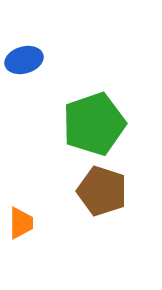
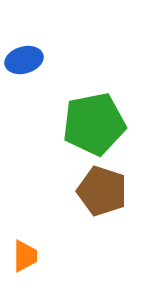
green pentagon: rotated 8 degrees clockwise
orange trapezoid: moved 4 px right, 33 px down
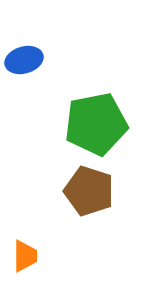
green pentagon: moved 2 px right
brown pentagon: moved 13 px left
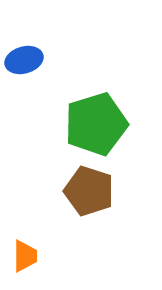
green pentagon: rotated 6 degrees counterclockwise
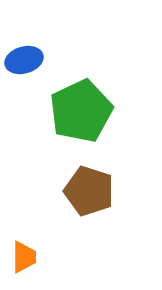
green pentagon: moved 15 px left, 13 px up; rotated 8 degrees counterclockwise
orange trapezoid: moved 1 px left, 1 px down
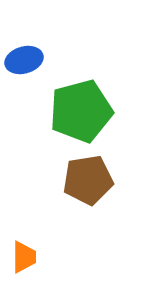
green pentagon: rotated 10 degrees clockwise
brown pentagon: moved 1 px left, 11 px up; rotated 27 degrees counterclockwise
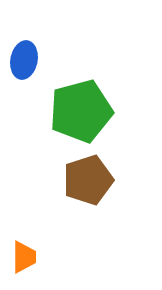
blue ellipse: rotated 63 degrees counterclockwise
brown pentagon: rotated 9 degrees counterclockwise
